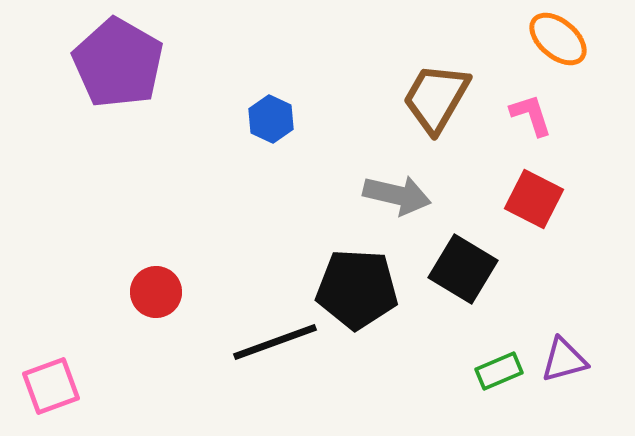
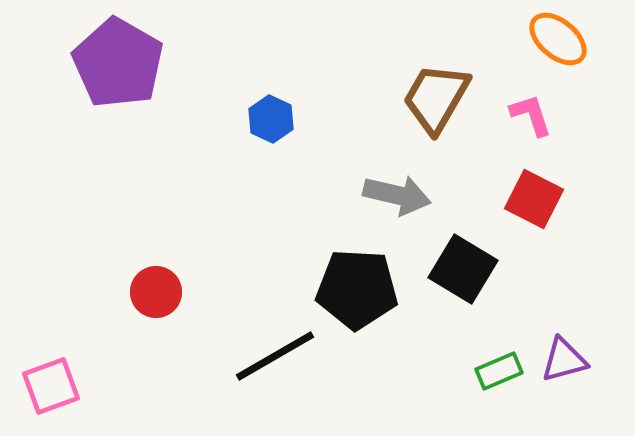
black line: moved 14 px down; rotated 10 degrees counterclockwise
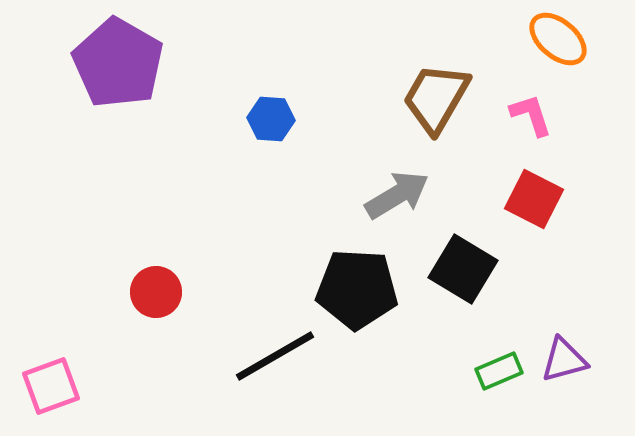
blue hexagon: rotated 21 degrees counterclockwise
gray arrow: rotated 44 degrees counterclockwise
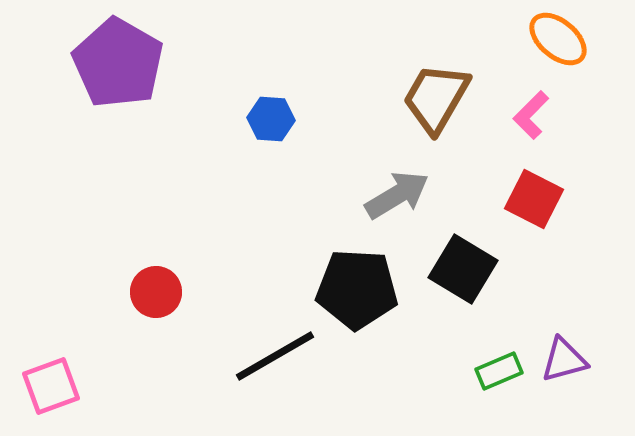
pink L-shape: rotated 117 degrees counterclockwise
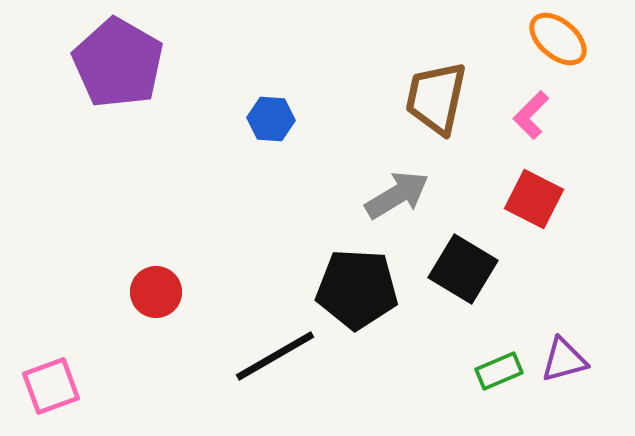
brown trapezoid: rotated 18 degrees counterclockwise
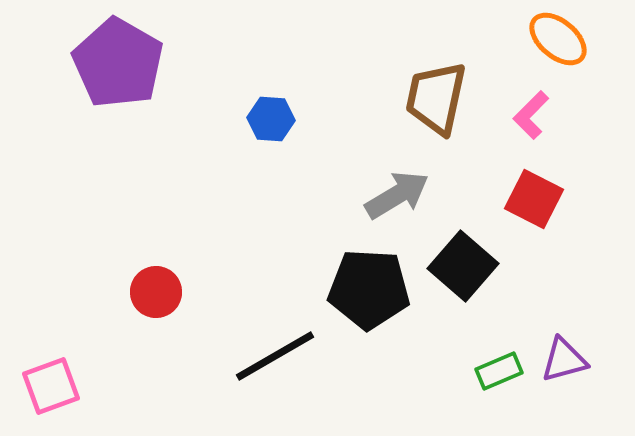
black square: moved 3 px up; rotated 10 degrees clockwise
black pentagon: moved 12 px right
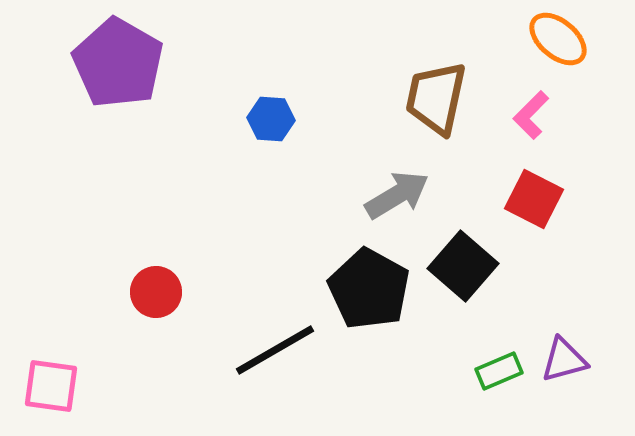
black pentagon: rotated 26 degrees clockwise
black line: moved 6 px up
pink square: rotated 28 degrees clockwise
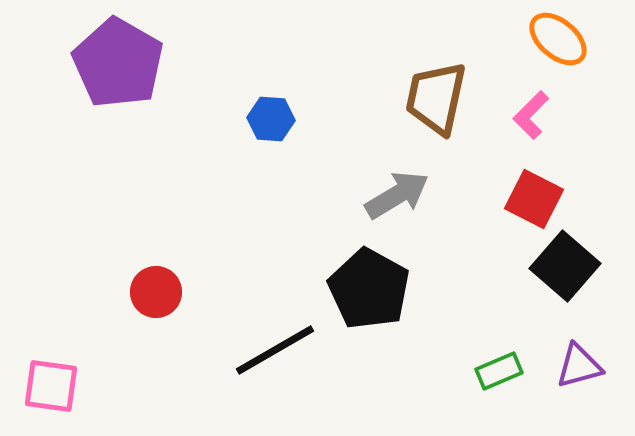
black square: moved 102 px right
purple triangle: moved 15 px right, 6 px down
